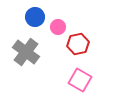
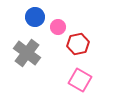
gray cross: moved 1 px right, 1 px down
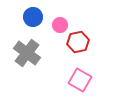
blue circle: moved 2 px left
pink circle: moved 2 px right, 2 px up
red hexagon: moved 2 px up
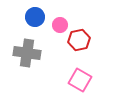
blue circle: moved 2 px right
red hexagon: moved 1 px right, 2 px up
gray cross: rotated 28 degrees counterclockwise
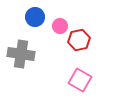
pink circle: moved 1 px down
gray cross: moved 6 px left, 1 px down
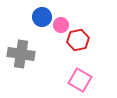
blue circle: moved 7 px right
pink circle: moved 1 px right, 1 px up
red hexagon: moved 1 px left
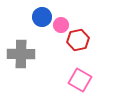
gray cross: rotated 8 degrees counterclockwise
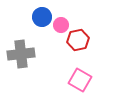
gray cross: rotated 8 degrees counterclockwise
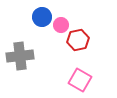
gray cross: moved 1 px left, 2 px down
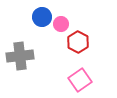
pink circle: moved 1 px up
red hexagon: moved 2 px down; rotated 20 degrees counterclockwise
pink square: rotated 25 degrees clockwise
